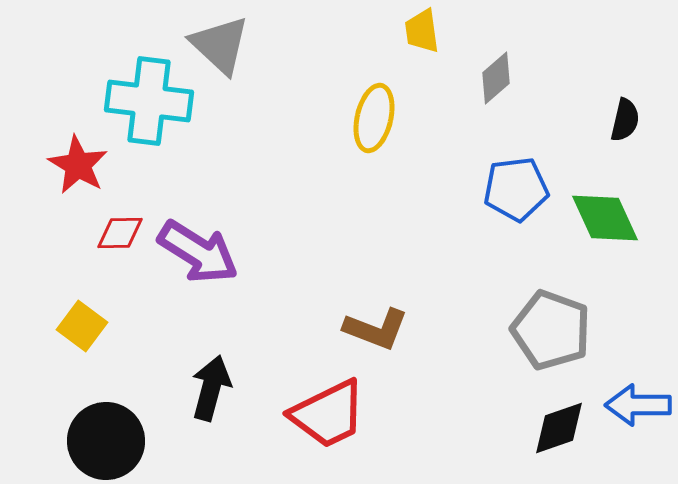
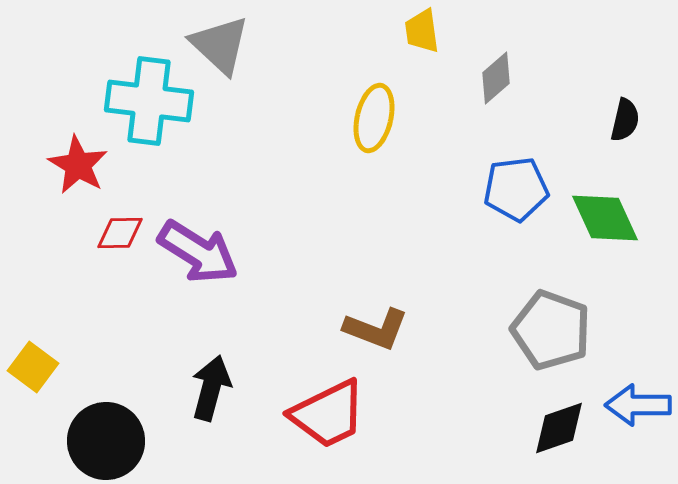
yellow square: moved 49 px left, 41 px down
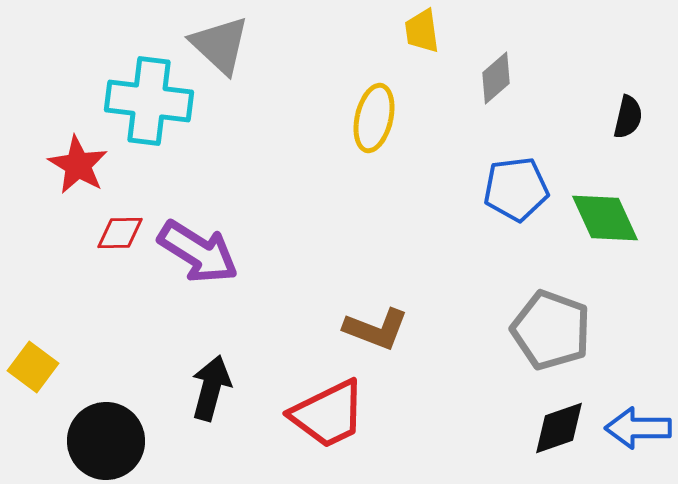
black semicircle: moved 3 px right, 3 px up
blue arrow: moved 23 px down
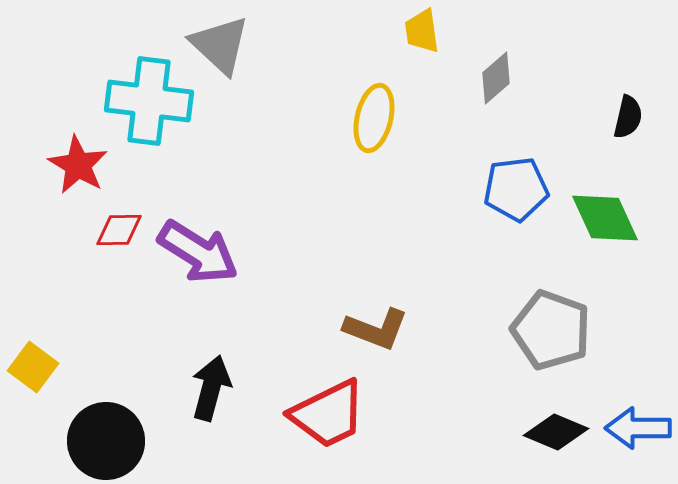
red diamond: moved 1 px left, 3 px up
black diamond: moved 3 px left, 4 px down; rotated 42 degrees clockwise
